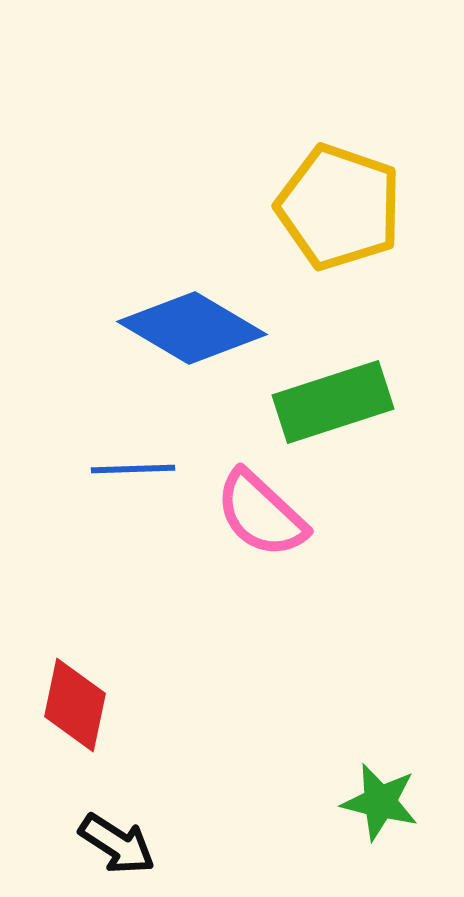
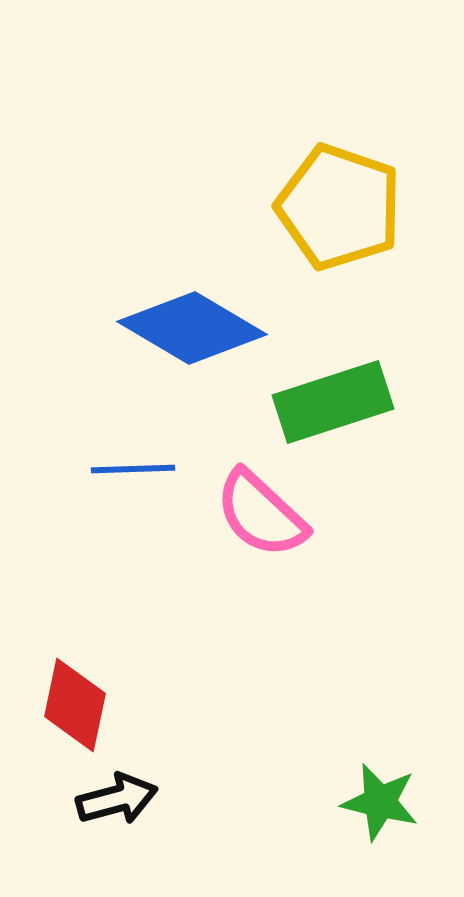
black arrow: moved 45 px up; rotated 48 degrees counterclockwise
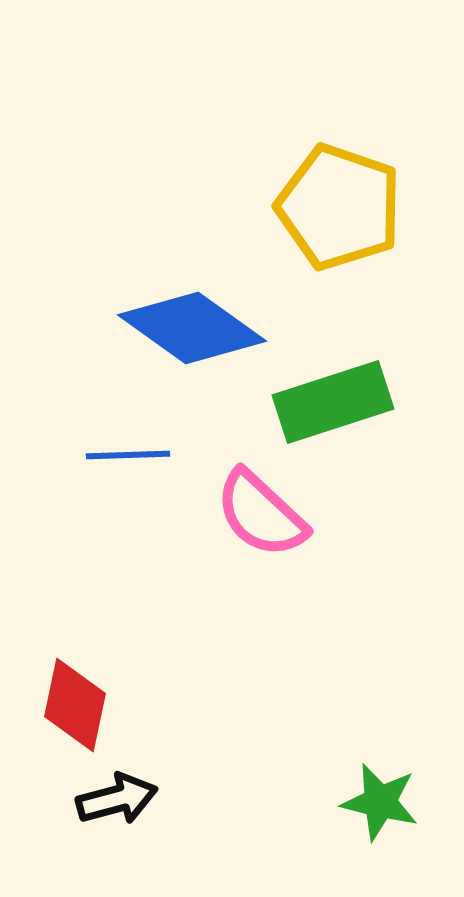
blue diamond: rotated 5 degrees clockwise
blue line: moved 5 px left, 14 px up
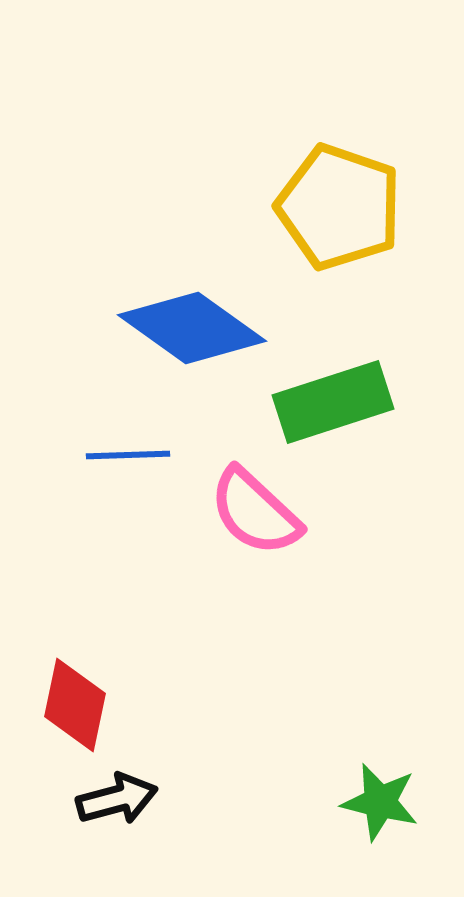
pink semicircle: moved 6 px left, 2 px up
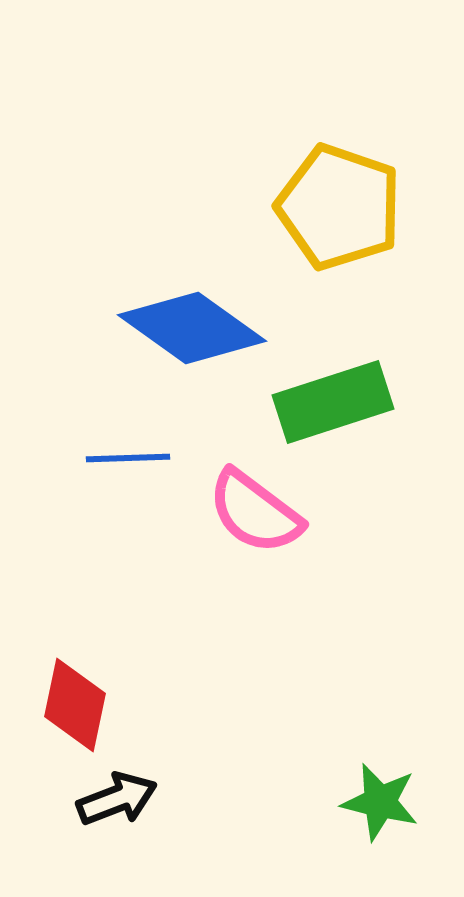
blue line: moved 3 px down
pink semicircle: rotated 6 degrees counterclockwise
black arrow: rotated 6 degrees counterclockwise
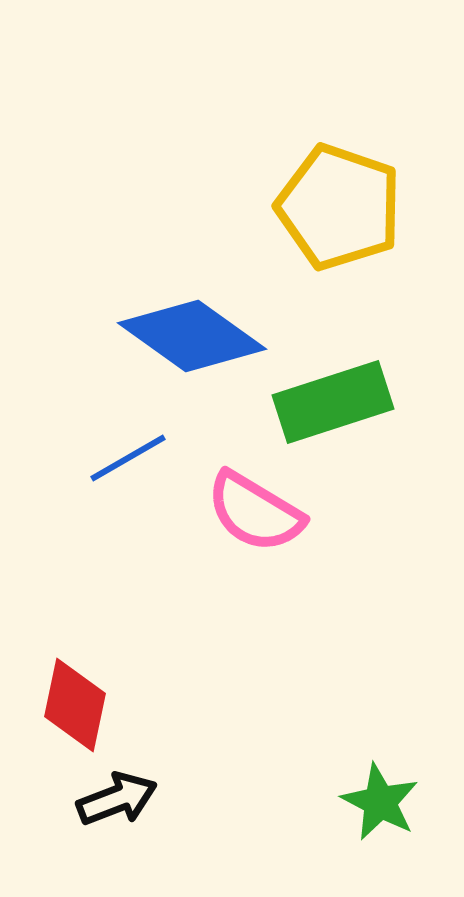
blue diamond: moved 8 px down
blue line: rotated 28 degrees counterclockwise
pink semicircle: rotated 6 degrees counterclockwise
green star: rotated 14 degrees clockwise
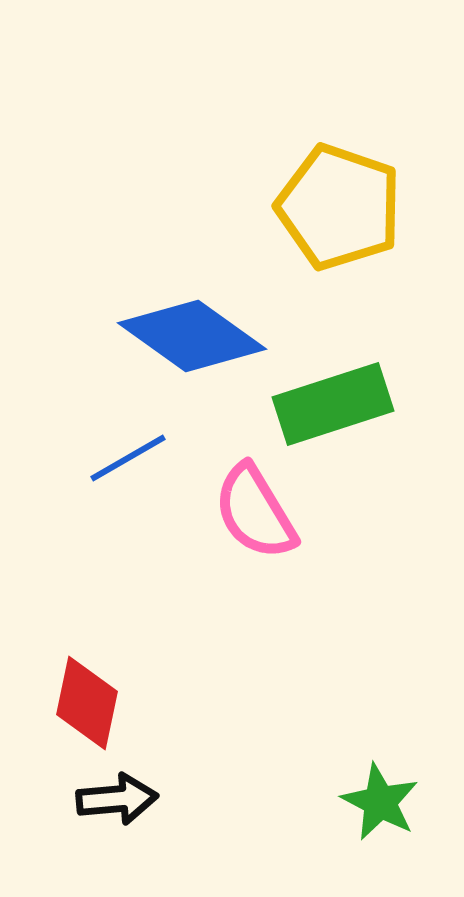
green rectangle: moved 2 px down
pink semicircle: rotated 28 degrees clockwise
red diamond: moved 12 px right, 2 px up
black arrow: rotated 16 degrees clockwise
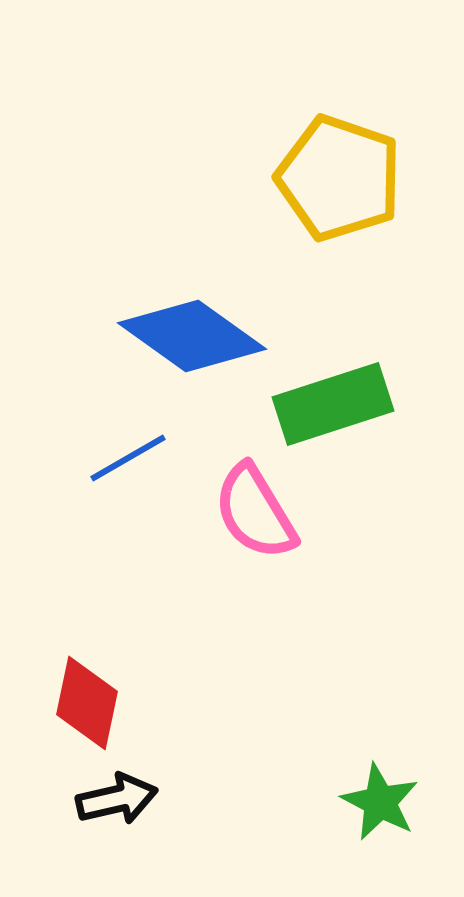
yellow pentagon: moved 29 px up
black arrow: rotated 8 degrees counterclockwise
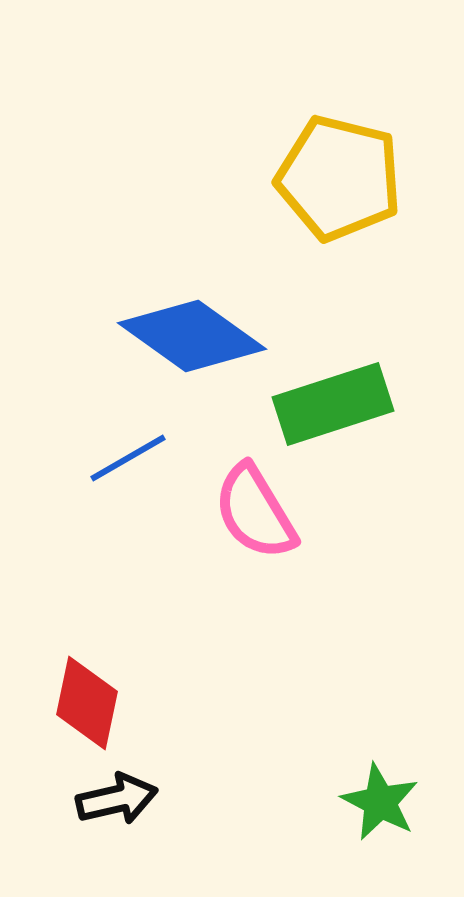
yellow pentagon: rotated 5 degrees counterclockwise
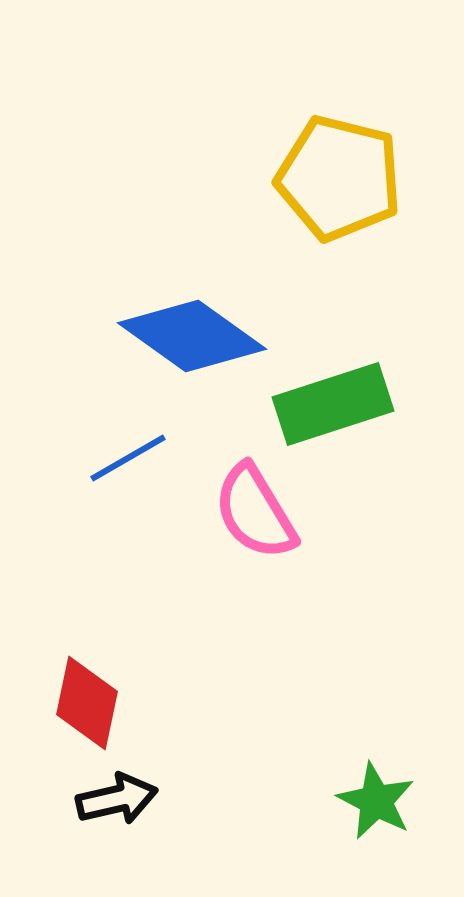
green star: moved 4 px left, 1 px up
